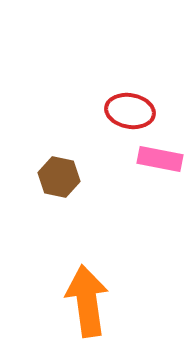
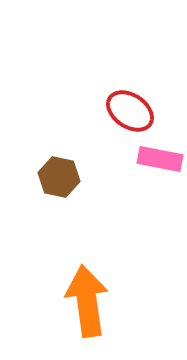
red ellipse: rotated 24 degrees clockwise
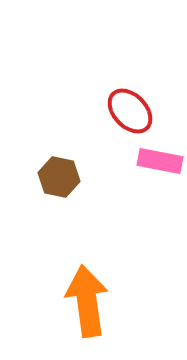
red ellipse: rotated 12 degrees clockwise
pink rectangle: moved 2 px down
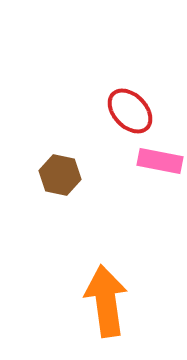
brown hexagon: moved 1 px right, 2 px up
orange arrow: moved 19 px right
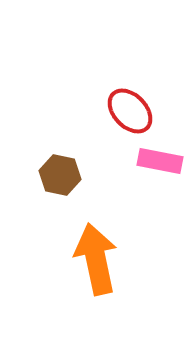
orange arrow: moved 10 px left, 42 px up; rotated 4 degrees counterclockwise
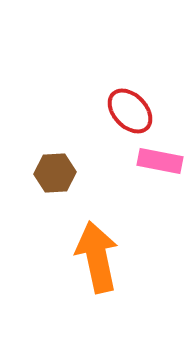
brown hexagon: moved 5 px left, 2 px up; rotated 15 degrees counterclockwise
orange arrow: moved 1 px right, 2 px up
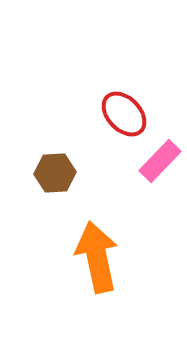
red ellipse: moved 6 px left, 3 px down
pink rectangle: rotated 57 degrees counterclockwise
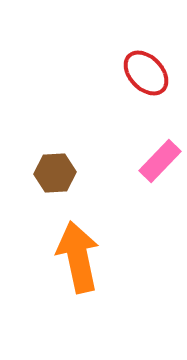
red ellipse: moved 22 px right, 41 px up
orange arrow: moved 19 px left
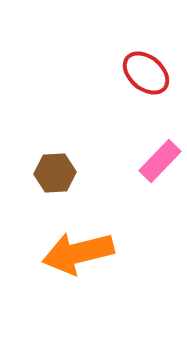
red ellipse: rotated 6 degrees counterclockwise
orange arrow: moved 4 px up; rotated 92 degrees counterclockwise
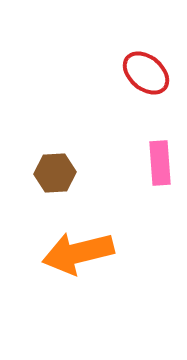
pink rectangle: moved 2 px down; rotated 48 degrees counterclockwise
